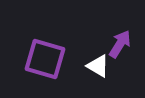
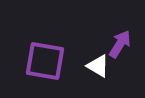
purple square: moved 2 px down; rotated 6 degrees counterclockwise
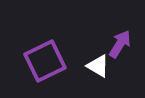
purple square: rotated 36 degrees counterclockwise
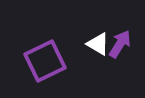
white triangle: moved 22 px up
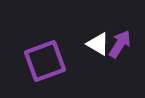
purple square: rotated 6 degrees clockwise
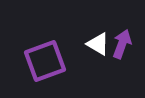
purple arrow: moved 2 px right; rotated 12 degrees counterclockwise
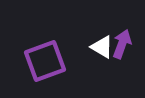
white triangle: moved 4 px right, 3 px down
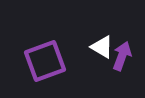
purple arrow: moved 12 px down
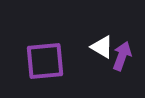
purple square: rotated 15 degrees clockwise
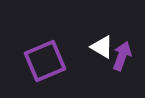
purple square: rotated 18 degrees counterclockwise
